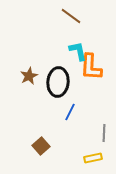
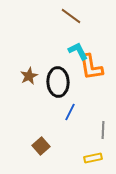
cyan L-shape: rotated 15 degrees counterclockwise
orange L-shape: rotated 12 degrees counterclockwise
black ellipse: rotated 8 degrees counterclockwise
gray line: moved 1 px left, 3 px up
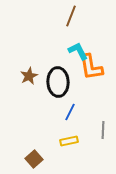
brown line: rotated 75 degrees clockwise
brown square: moved 7 px left, 13 px down
yellow rectangle: moved 24 px left, 17 px up
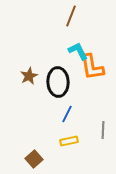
orange L-shape: moved 1 px right
blue line: moved 3 px left, 2 px down
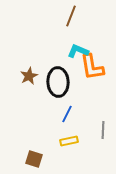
cyan L-shape: rotated 40 degrees counterclockwise
brown square: rotated 30 degrees counterclockwise
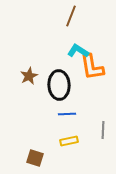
cyan L-shape: rotated 10 degrees clockwise
black ellipse: moved 1 px right, 3 px down
blue line: rotated 60 degrees clockwise
brown square: moved 1 px right, 1 px up
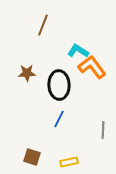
brown line: moved 28 px left, 9 px down
orange L-shape: rotated 152 degrees clockwise
brown star: moved 2 px left, 3 px up; rotated 24 degrees clockwise
blue line: moved 8 px left, 5 px down; rotated 60 degrees counterclockwise
yellow rectangle: moved 21 px down
brown square: moved 3 px left, 1 px up
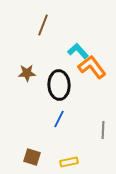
cyan L-shape: rotated 15 degrees clockwise
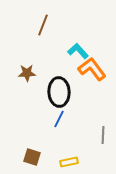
orange L-shape: moved 2 px down
black ellipse: moved 7 px down
gray line: moved 5 px down
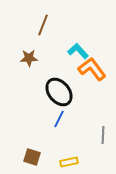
brown star: moved 2 px right, 15 px up
black ellipse: rotated 36 degrees counterclockwise
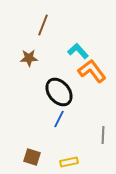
orange L-shape: moved 2 px down
